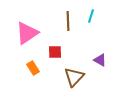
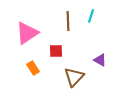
red square: moved 1 px right, 1 px up
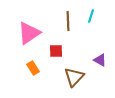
pink triangle: moved 2 px right
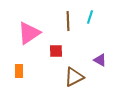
cyan line: moved 1 px left, 1 px down
orange rectangle: moved 14 px left, 3 px down; rotated 32 degrees clockwise
brown triangle: rotated 20 degrees clockwise
